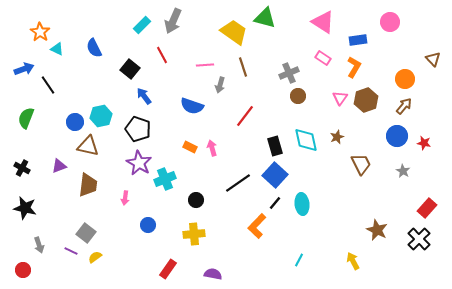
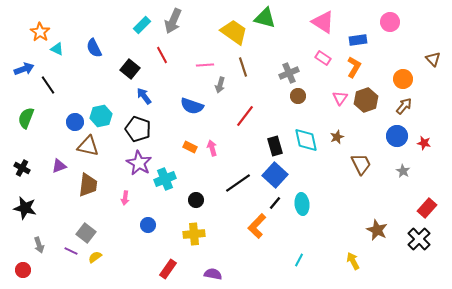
orange circle at (405, 79): moved 2 px left
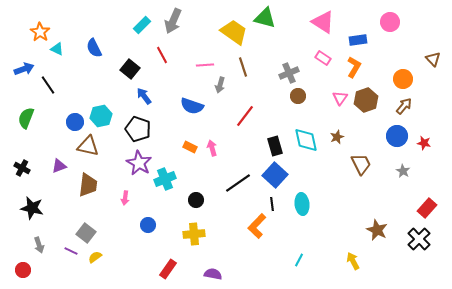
black line at (275, 203): moved 3 px left, 1 px down; rotated 48 degrees counterclockwise
black star at (25, 208): moved 7 px right
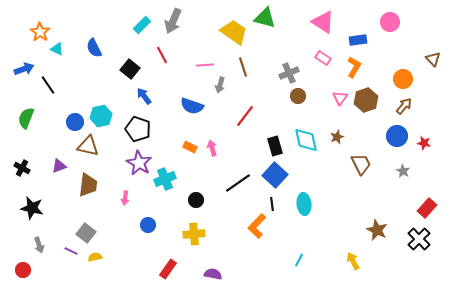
cyan ellipse at (302, 204): moved 2 px right
yellow semicircle at (95, 257): rotated 24 degrees clockwise
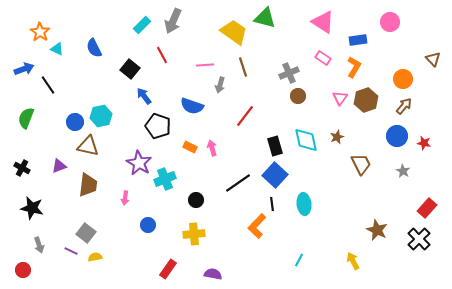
black pentagon at (138, 129): moved 20 px right, 3 px up
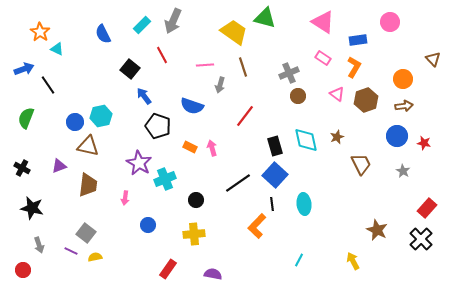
blue semicircle at (94, 48): moved 9 px right, 14 px up
pink triangle at (340, 98): moved 3 px left, 4 px up; rotated 28 degrees counterclockwise
brown arrow at (404, 106): rotated 42 degrees clockwise
black cross at (419, 239): moved 2 px right
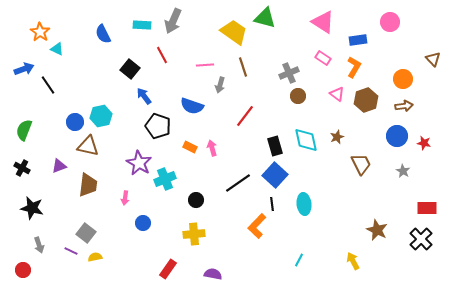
cyan rectangle at (142, 25): rotated 48 degrees clockwise
green semicircle at (26, 118): moved 2 px left, 12 px down
red rectangle at (427, 208): rotated 48 degrees clockwise
blue circle at (148, 225): moved 5 px left, 2 px up
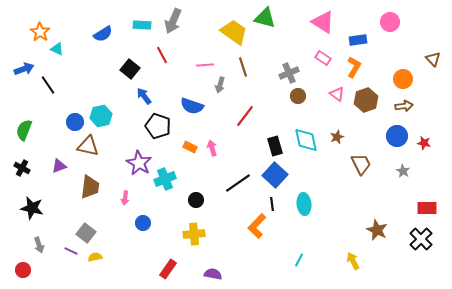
blue semicircle at (103, 34): rotated 96 degrees counterclockwise
brown trapezoid at (88, 185): moved 2 px right, 2 px down
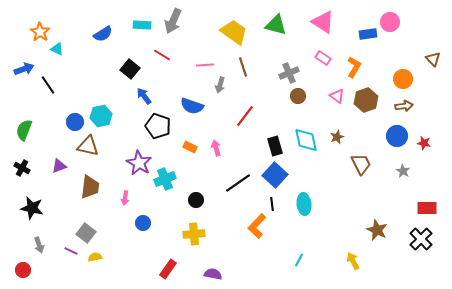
green triangle at (265, 18): moved 11 px right, 7 px down
blue rectangle at (358, 40): moved 10 px right, 6 px up
red line at (162, 55): rotated 30 degrees counterclockwise
pink triangle at (337, 94): moved 2 px down
pink arrow at (212, 148): moved 4 px right
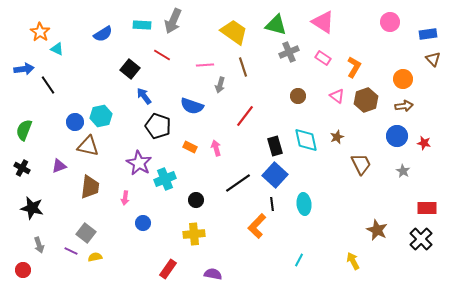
blue rectangle at (368, 34): moved 60 px right
blue arrow at (24, 69): rotated 12 degrees clockwise
gray cross at (289, 73): moved 21 px up
